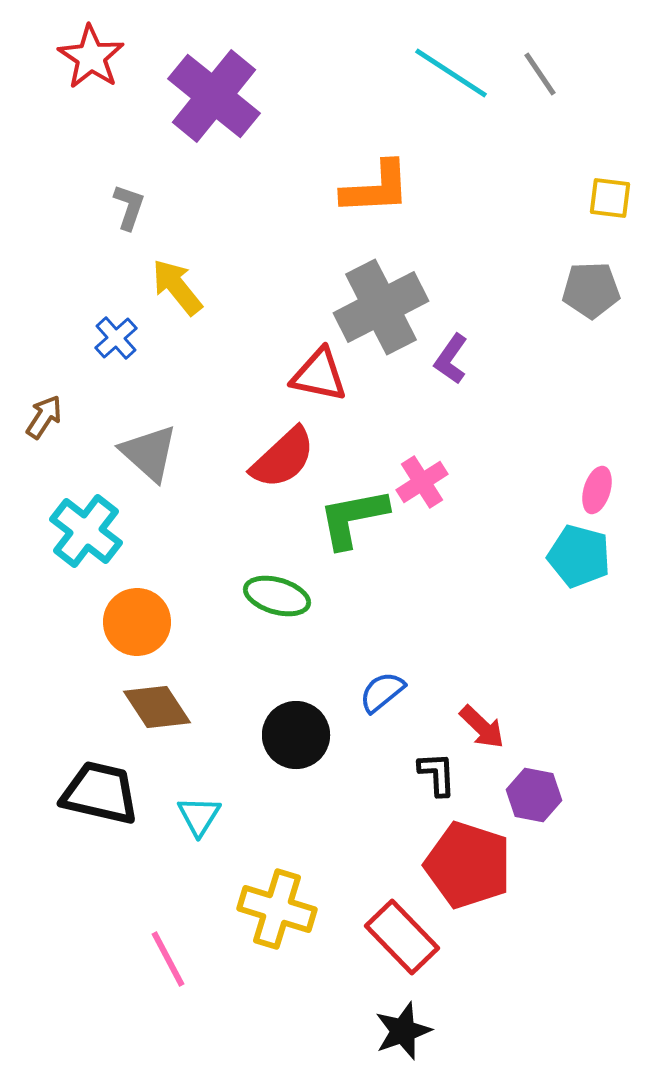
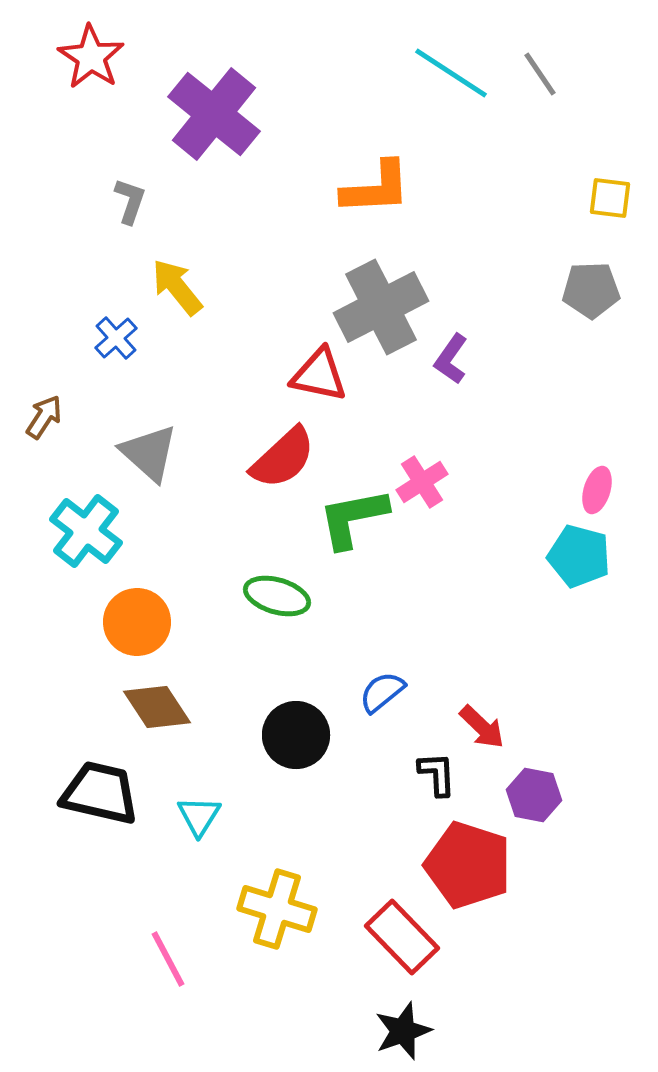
purple cross: moved 18 px down
gray L-shape: moved 1 px right, 6 px up
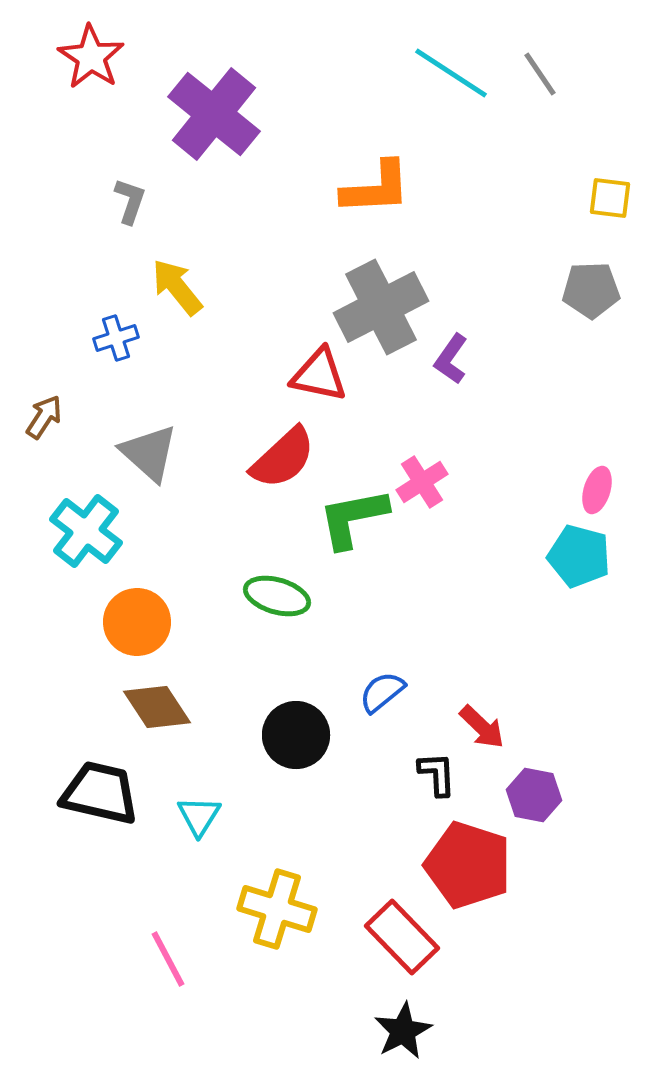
blue cross: rotated 24 degrees clockwise
black star: rotated 8 degrees counterclockwise
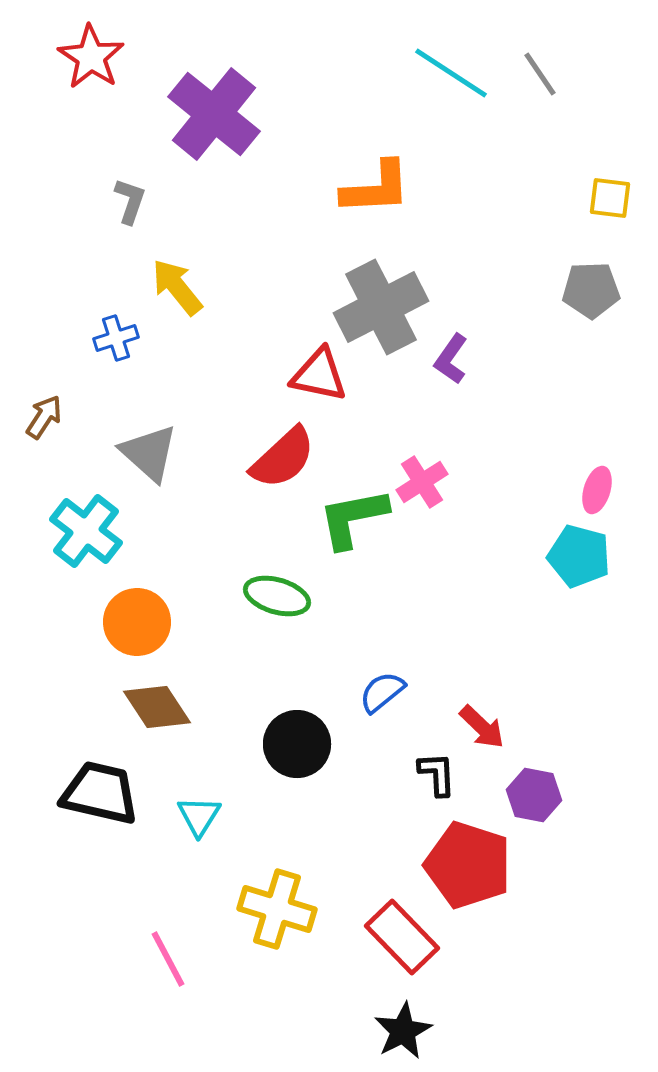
black circle: moved 1 px right, 9 px down
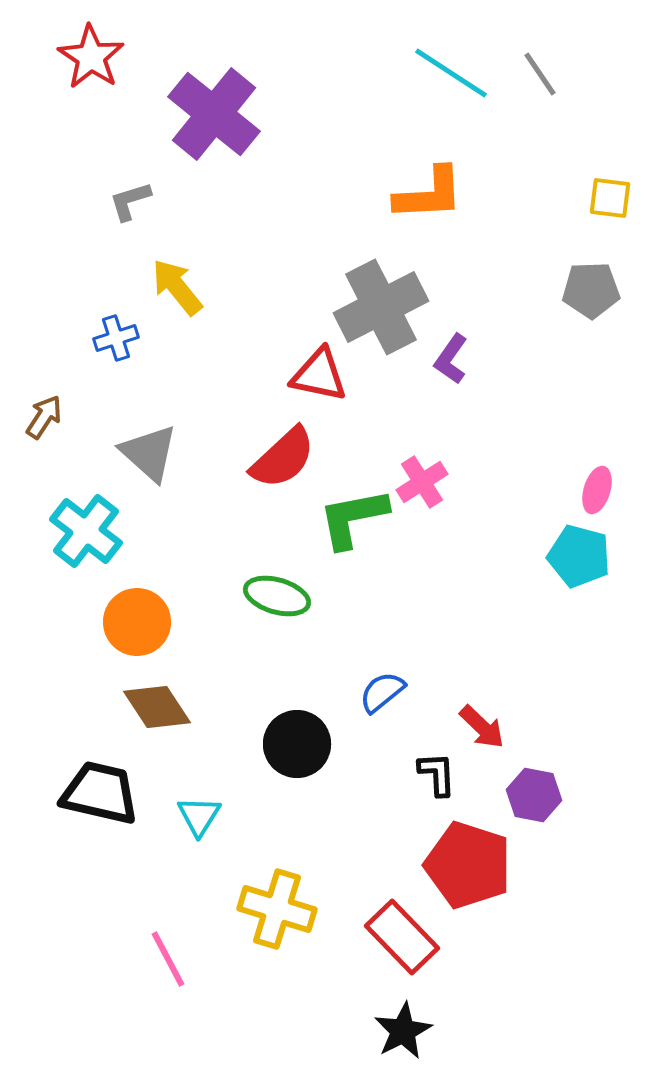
orange L-shape: moved 53 px right, 6 px down
gray L-shape: rotated 126 degrees counterclockwise
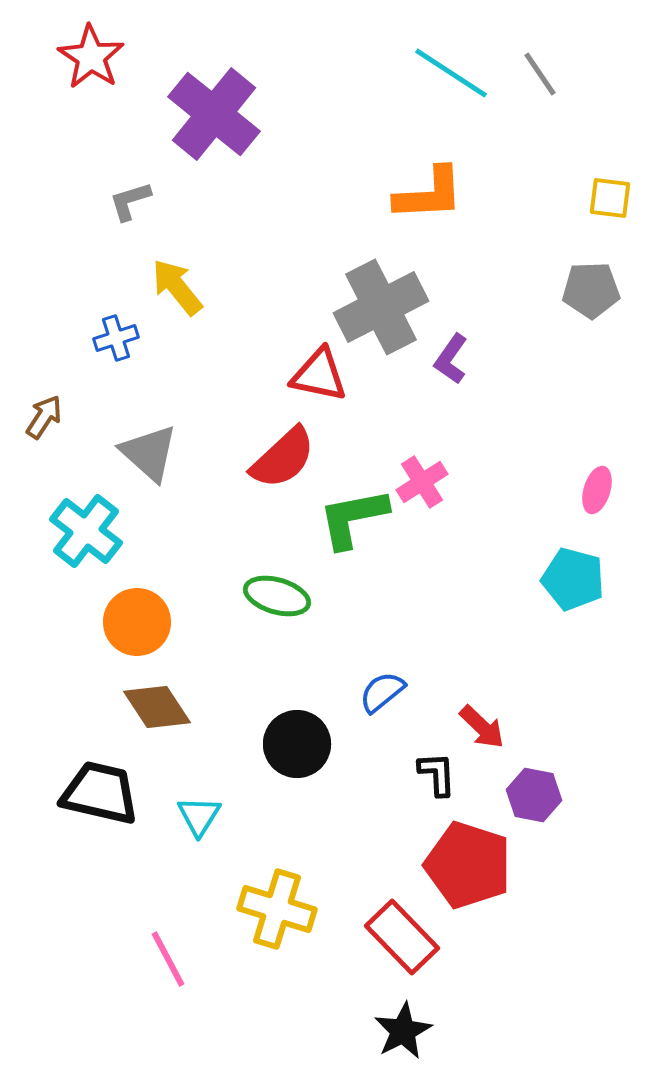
cyan pentagon: moved 6 px left, 23 px down
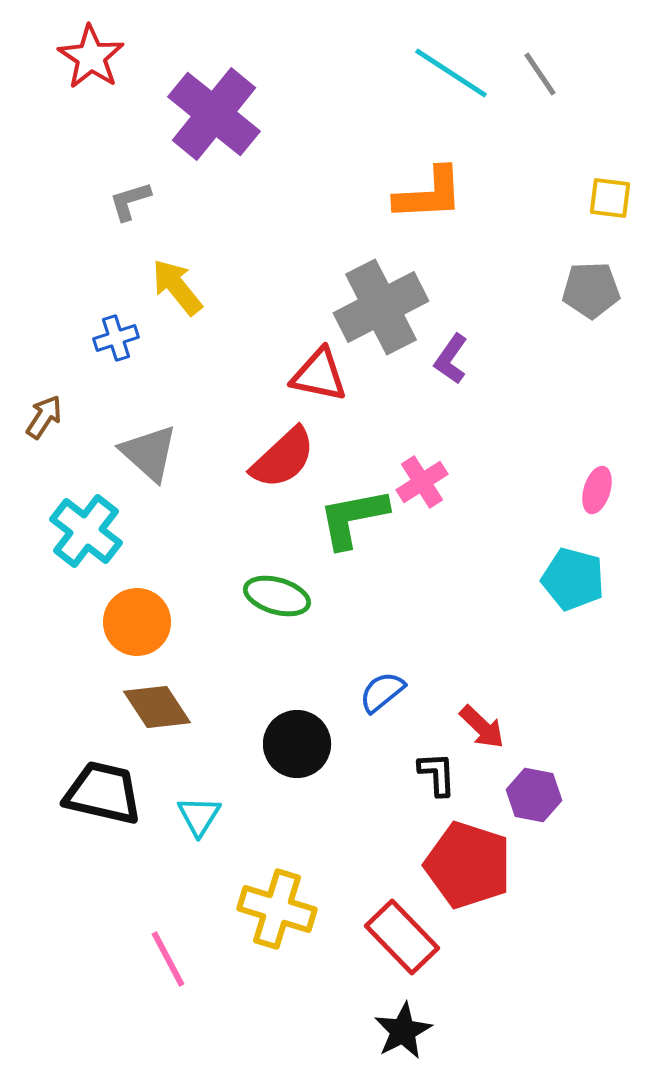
black trapezoid: moved 3 px right
